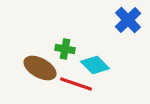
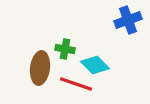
blue cross: rotated 24 degrees clockwise
brown ellipse: rotated 68 degrees clockwise
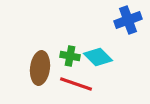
green cross: moved 5 px right, 7 px down
cyan diamond: moved 3 px right, 8 px up
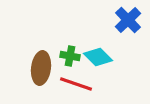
blue cross: rotated 24 degrees counterclockwise
brown ellipse: moved 1 px right
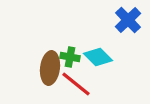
green cross: moved 1 px down
brown ellipse: moved 9 px right
red line: rotated 20 degrees clockwise
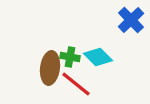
blue cross: moved 3 px right
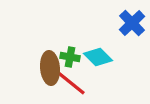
blue cross: moved 1 px right, 3 px down
brown ellipse: rotated 12 degrees counterclockwise
red line: moved 5 px left, 1 px up
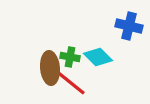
blue cross: moved 3 px left, 3 px down; rotated 32 degrees counterclockwise
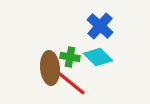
blue cross: moved 29 px left; rotated 28 degrees clockwise
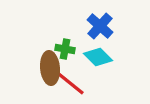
green cross: moved 5 px left, 8 px up
red line: moved 1 px left
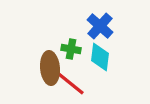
green cross: moved 6 px right
cyan diamond: moved 2 px right; rotated 52 degrees clockwise
